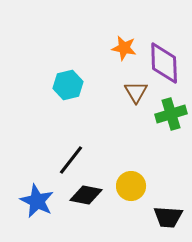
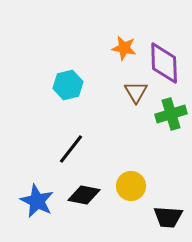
black line: moved 11 px up
black diamond: moved 2 px left
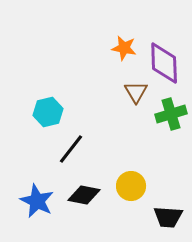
cyan hexagon: moved 20 px left, 27 px down
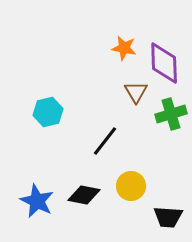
black line: moved 34 px right, 8 px up
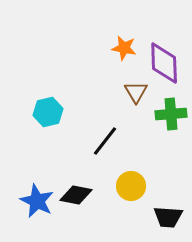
green cross: rotated 12 degrees clockwise
black diamond: moved 8 px left
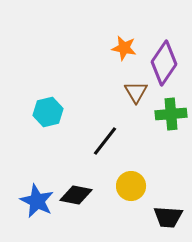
purple diamond: rotated 36 degrees clockwise
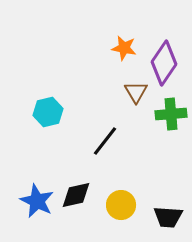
yellow circle: moved 10 px left, 19 px down
black diamond: rotated 24 degrees counterclockwise
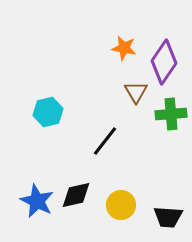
purple diamond: moved 1 px up
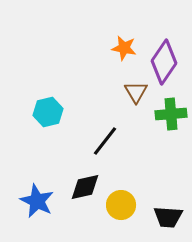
black diamond: moved 9 px right, 8 px up
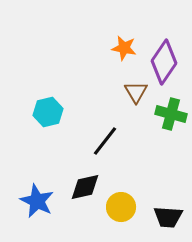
green cross: rotated 20 degrees clockwise
yellow circle: moved 2 px down
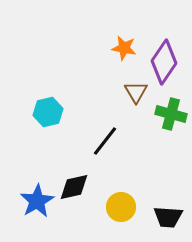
black diamond: moved 11 px left
blue star: rotated 16 degrees clockwise
